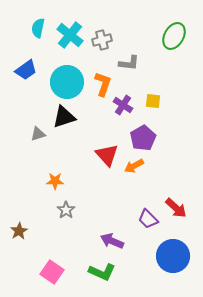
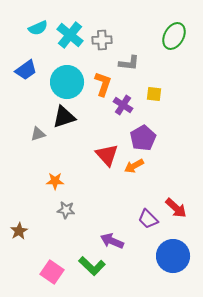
cyan semicircle: rotated 126 degrees counterclockwise
gray cross: rotated 12 degrees clockwise
yellow square: moved 1 px right, 7 px up
gray star: rotated 30 degrees counterclockwise
green L-shape: moved 10 px left, 6 px up; rotated 20 degrees clockwise
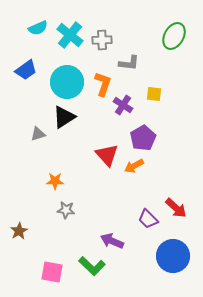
black triangle: rotated 15 degrees counterclockwise
pink square: rotated 25 degrees counterclockwise
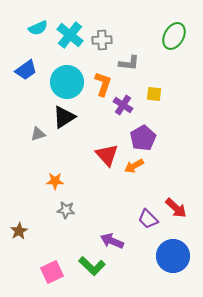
pink square: rotated 35 degrees counterclockwise
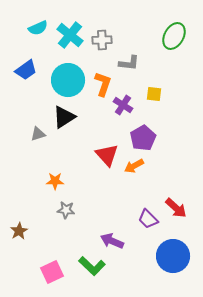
cyan circle: moved 1 px right, 2 px up
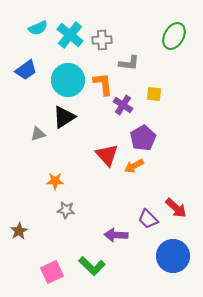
orange L-shape: rotated 25 degrees counterclockwise
purple arrow: moved 4 px right, 6 px up; rotated 20 degrees counterclockwise
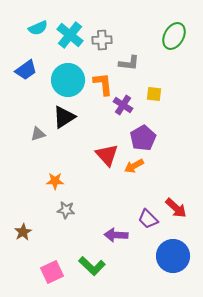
brown star: moved 4 px right, 1 px down
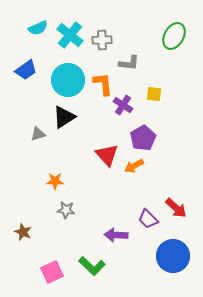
brown star: rotated 18 degrees counterclockwise
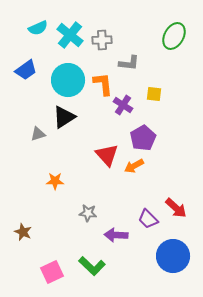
gray star: moved 22 px right, 3 px down
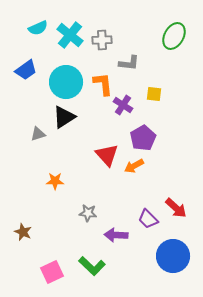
cyan circle: moved 2 px left, 2 px down
